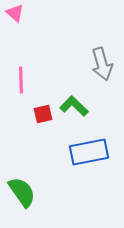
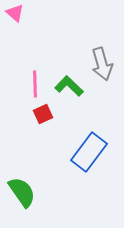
pink line: moved 14 px right, 4 px down
green L-shape: moved 5 px left, 20 px up
red square: rotated 12 degrees counterclockwise
blue rectangle: rotated 42 degrees counterclockwise
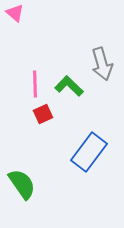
green semicircle: moved 8 px up
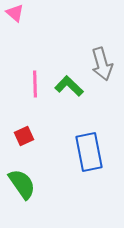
red square: moved 19 px left, 22 px down
blue rectangle: rotated 48 degrees counterclockwise
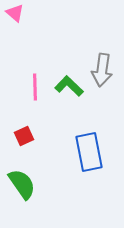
gray arrow: moved 6 px down; rotated 24 degrees clockwise
pink line: moved 3 px down
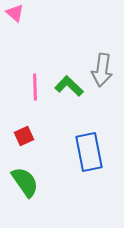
green semicircle: moved 3 px right, 2 px up
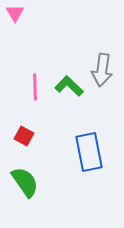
pink triangle: rotated 18 degrees clockwise
red square: rotated 36 degrees counterclockwise
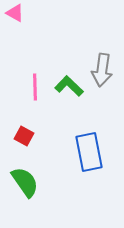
pink triangle: rotated 30 degrees counterclockwise
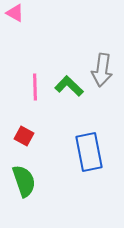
green semicircle: moved 1 px left, 1 px up; rotated 16 degrees clockwise
